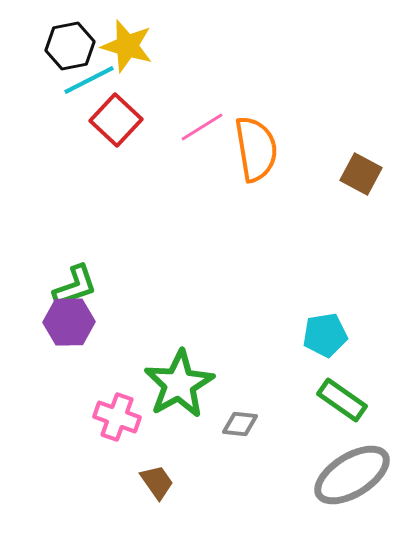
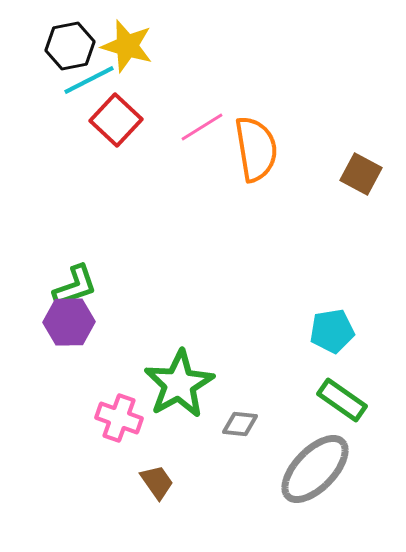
cyan pentagon: moved 7 px right, 4 px up
pink cross: moved 2 px right, 1 px down
gray ellipse: moved 37 px left, 6 px up; rotated 14 degrees counterclockwise
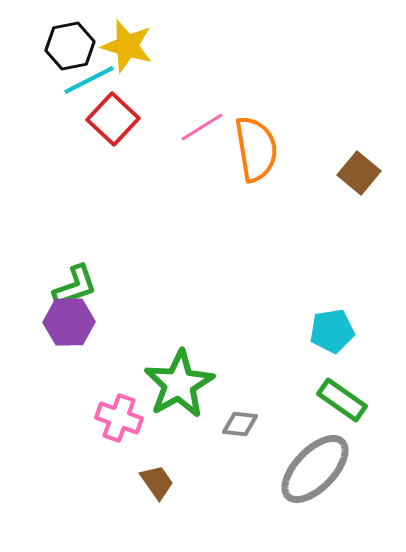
red square: moved 3 px left, 1 px up
brown square: moved 2 px left, 1 px up; rotated 12 degrees clockwise
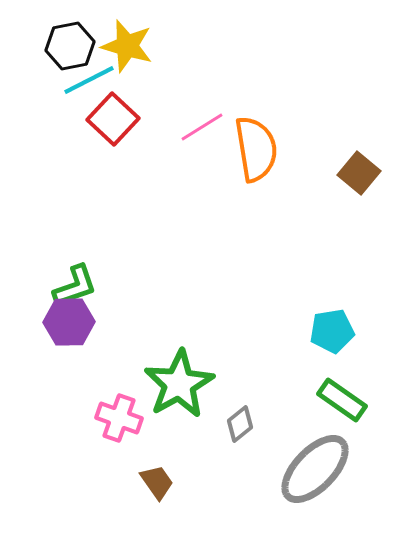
gray diamond: rotated 45 degrees counterclockwise
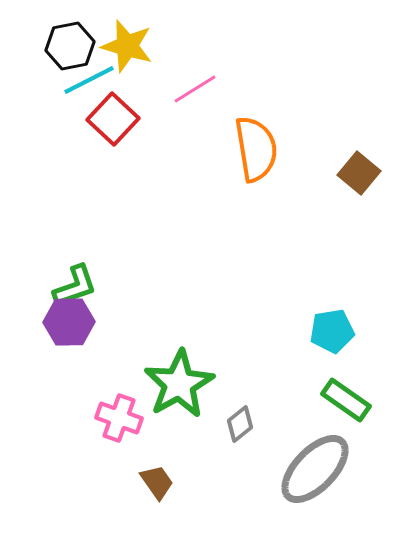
pink line: moved 7 px left, 38 px up
green rectangle: moved 4 px right
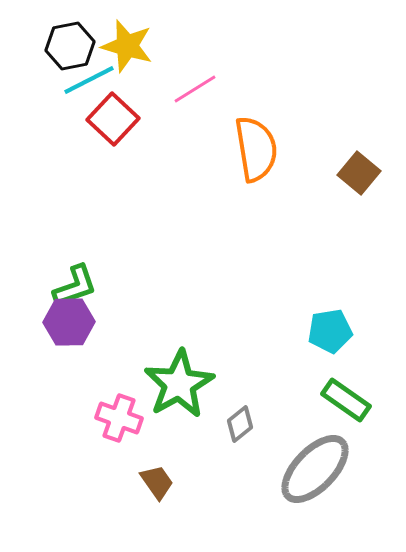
cyan pentagon: moved 2 px left
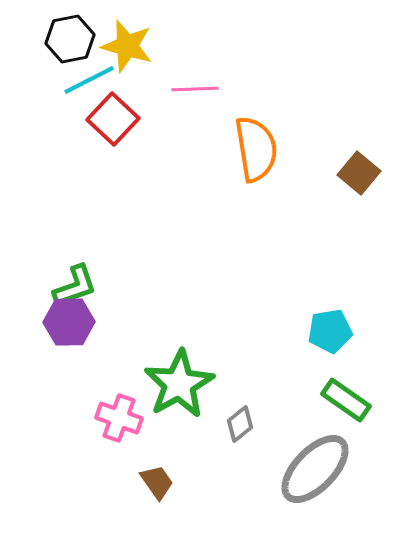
black hexagon: moved 7 px up
pink line: rotated 30 degrees clockwise
